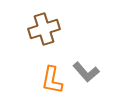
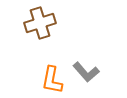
brown cross: moved 4 px left, 6 px up
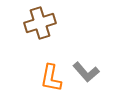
orange L-shape: moved 1 px left, 2 px up
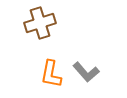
orange L-shape: moved 4 px up
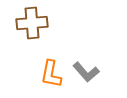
brown cross: moved 8 px left; rotated 12 degrees clockwise
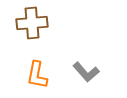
orange L-shape: moved 14 px left, 1 px down
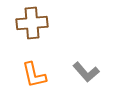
orange L-shape: moved 3 px left; rotated 24 degrees counterclockwise
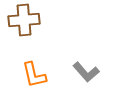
brown cross: moved 8 px left, 3 px up
